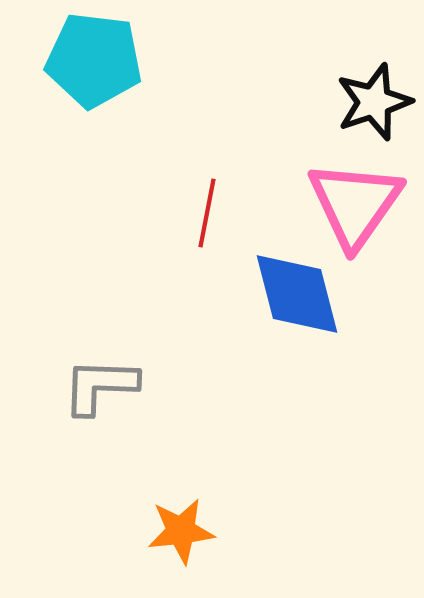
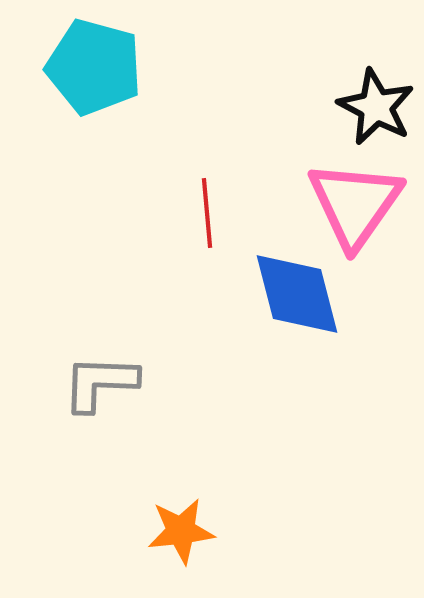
cyan pentagon: moved 7 px down; rotated 8 degrees clockwise
black star: moved 2 px right, 5 px down; rotated 26 degrees counterclockwise
red line: rotated 16 degrees counterclockwise
gray L-shape: moved 3 px up
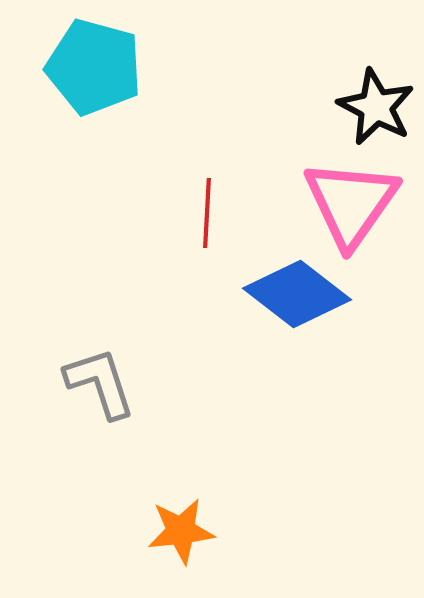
pink triangle: moved 4 px left, 1 px up
red line: rotated 8 degrees clockwise
blue diamond: rotated 38 degrees counterclockwise
gray L-shape: rotated 70 degrees clockwise
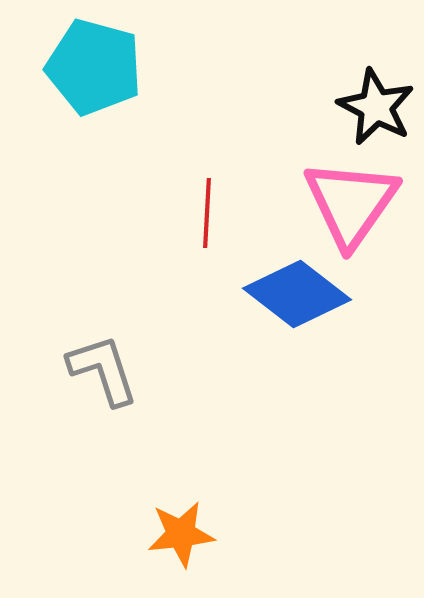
gray L-shape: moved 3 px right, 13 px up
orange star: moved 3 px down
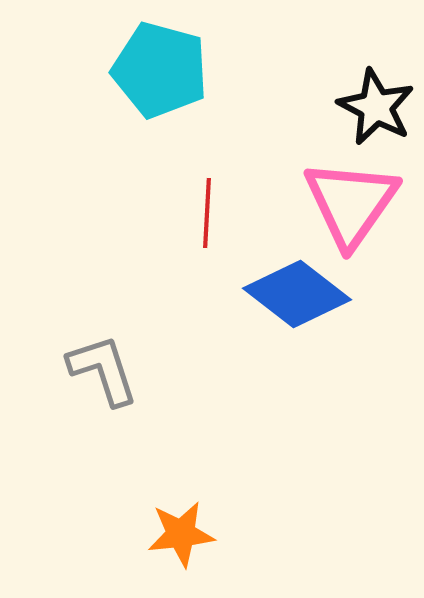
cyan pentagon: moved 66 px right, 3 px down
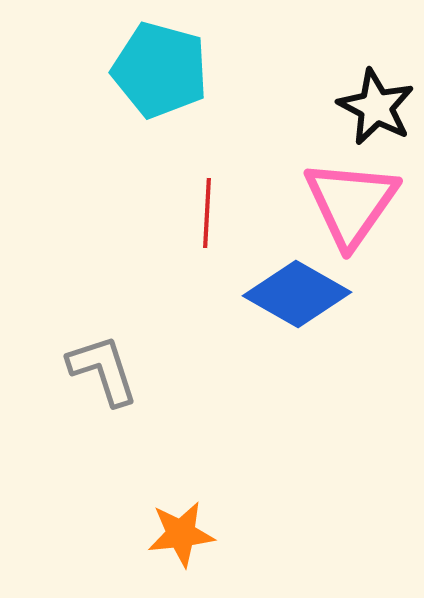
blue diamond: rotated 8 degrees counterclockwise
